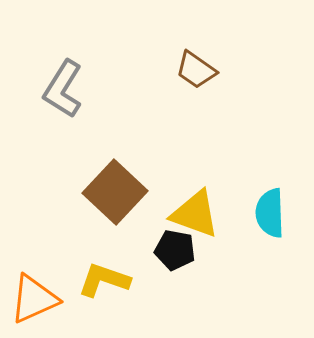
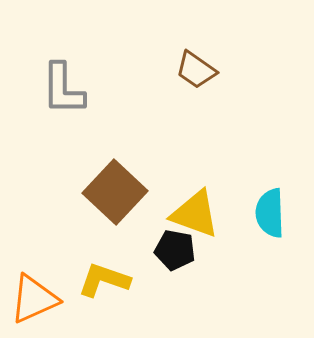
gray L-shape: rotated 32 degrees counterclockwise
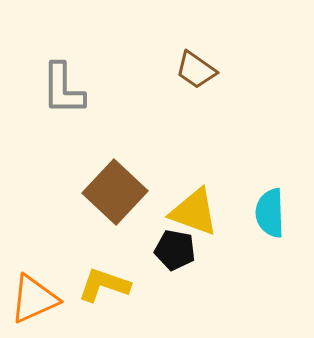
yellow triangle: moved 1 px left, 2 px up
yellow L-shape: moved 5 px down
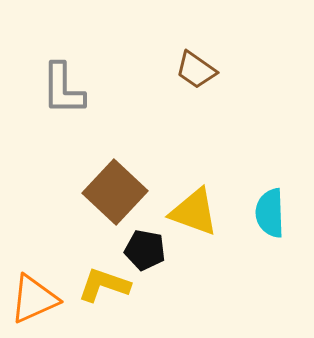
black pentagon: moved 30 px left
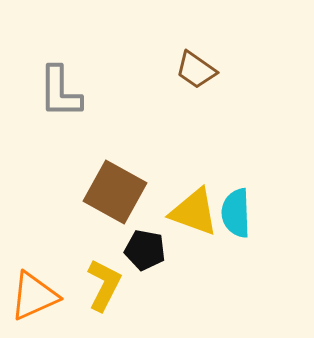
gray L-shape: moved 3 px left, 3 px down
brown square: rotated 14 degrees counterclockwise
cyan semicircle: moved 34 px left
yellow L-shape: rotated 98 degrees clockwise
orange triangle: moved 3 px up
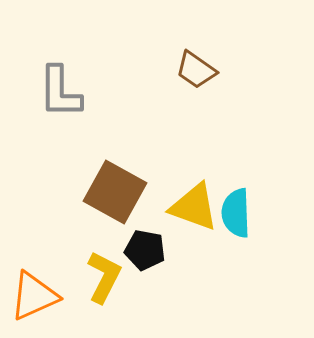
yellow triangle: moved 5 px up
yellow L-shape: moved 8 px up
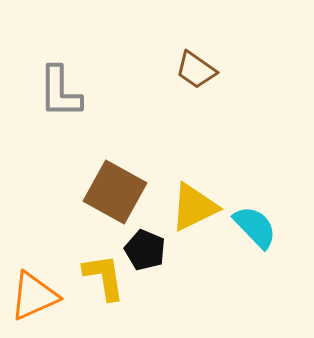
yellow triangle: rotated 46 degrees counterclockwise
cyan semicircle: moved 19 px right, 14 px down; rotated 138 degrees clockwise
black pentagon: rotated 12 degrees clockwise
yellow L-shape: rotated 36 degrees counterclockwise
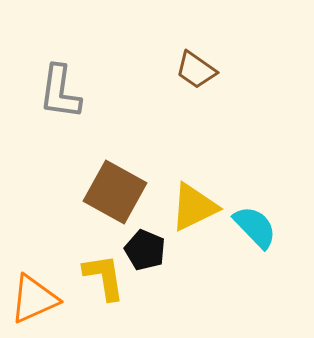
gray L-shape: rotated 8 degrees clockwise
orange triangle: moved 3 px down
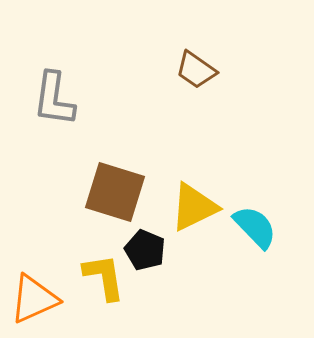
gray L-shape: moved 6 px left, 7 px down
brown square: rotated 12 degrees counterclockwise
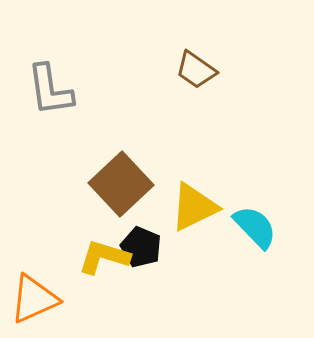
gray L-shape: moved 4 px left, 9 px up; rotated 16 degrees counterclockwise
brown square: moved 6 px right, 8 px up; rotated 30 degrees clockwise
black pentagon: moved 4 px left, 3 px up
yellow L-shape: moved 20 px up; rotated 64 degrees counterclockwise
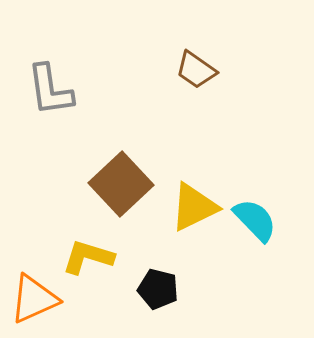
cyan semicircle: moved 7 px up
black pentagon: moved 17 px right, 42 px down; rotated 9 degrees counterclockwise
yellow L-shape: moved 16 px left
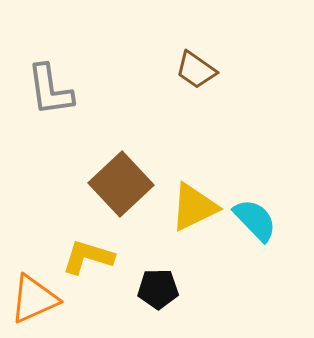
black pentagon: rotated 15 degrees counterclockwise
